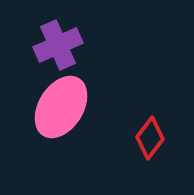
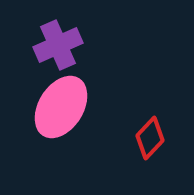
red diamond: rotated 6 degrees clockwise
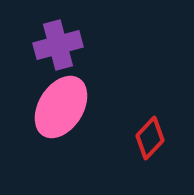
purple cross: rotated 9 degrees clockwise
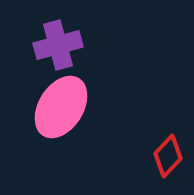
red diamond: moved 18 px right, 18 px down
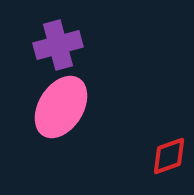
red diamond: moved 1 px right; rotated 27 degrees clockwise
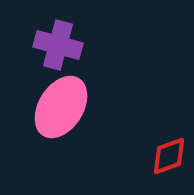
purple cross: rotated 30 degrees clockwise
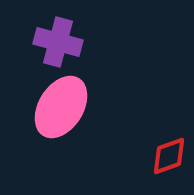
purple cross: moved 3 px up
